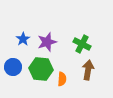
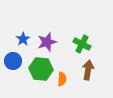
blue circle: moved 6 px up
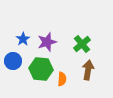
green cross: rotated 24 degrees clockwise
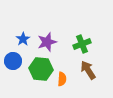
green cross: rotated 18 degrees clockwise
brown arrow: rotated 42 degrees counterclockwise
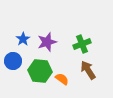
green hexagon: moved 1 px left, 2 px down
orange semicircle: rotated 56 degrees counterclockwise
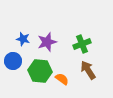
blue star: rotated 24 degrees counterclockwise
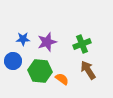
blue star: rotated 16 degrees counterclockwise
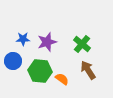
green cross: rotated 30 degrees counterclockwise
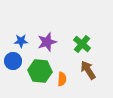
blue star: moved 2 px left, 2 px down
orange semicircle: rotated 56 degrees clockwise
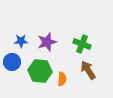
green cross: rotated 18 degrees counterclockwise
blue circle: moved 1 px left, 1 px down
